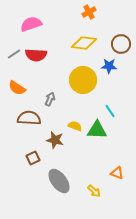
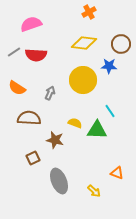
gray line: moved 2 px up
gray arrow: moved 6 px up
yellow semicircle: moved 3 px up
gray ellipse: rotated 15 degrees clockwise
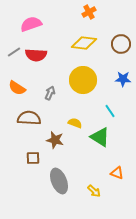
blue star: moved 14 px right, 13 px down
green triangle: moved 3 px right, 7 px down; rotated 30 degrees clockwise
brown square: rotated 24 degrees clockwise
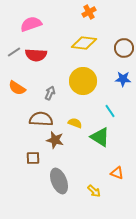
brown circle: moved 3 px right, 4 px down
yellow circle: moved 1 px down
brown semicircle: moved 12 px right, 1 px down
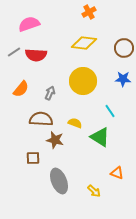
pink semicircle: moved 2 px left
orange semicircle: moved 4 px right, 1 px down; rotated 84 degrees counterclockwise
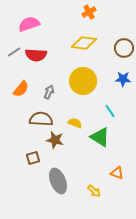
gray arrow: moved 1 px left, 1 px up
brown square: rotated 16 degrees counterclockwise
gray ellipse: moved 1 px left
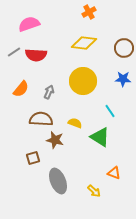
orange triangle: moved 3 px left
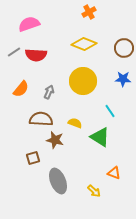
yellow diamond: moved 1 px down; rotated 15 degrees clockwise
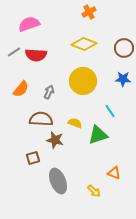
green triangle: moved 2 px left, 2 px up; rotated 50 degrees counterclockwise
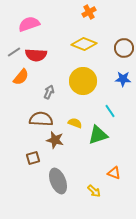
orange semicircle: moved 12 px up
